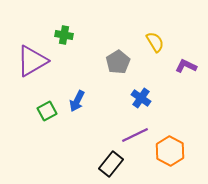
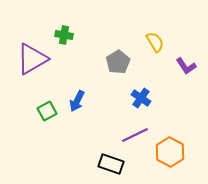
purple triangle: moved 2 px up
purple L-shape: rotated 150 degrees counterclockwise
orange hexagon: moved 1 px down
black rectangle: rotated 70 degrees clockwise
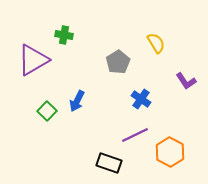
yellow semicircle: moved 1 px right, 1 px down
purple triangle: moved 1 px right, 1 px down
purple L-shape: moved 15 px down
blue cross: moved 1 px down
green square: rotated 18 degrees counterclockwise
black rectangle: moved 2 px left, 1 px up
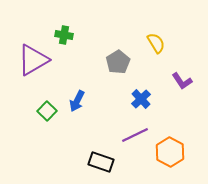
purple L-shape: moved 4 px left
blue cross: rotated 12 degrees clockwise
black rectangle: moved 8 px left, 1 px up
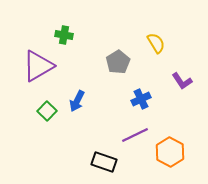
purple triangle: moved 5 px right, 6 px down
blue cross: rotated 18 degrees clockwise
black rectangle: moved 3 px right
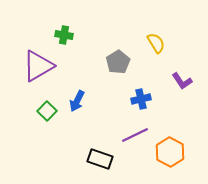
blue cross: rotated 12 degrees clockwise
black rectangle: moved 4 px left, 3 px up
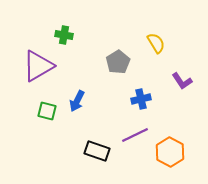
green square: rotated 30 degrees counterclockwise
black rectangle: moved 3 px left, 8 px up
